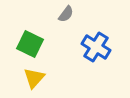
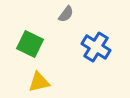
yellow triangle: moved 5 px right, 4 px down; rotated 35 degrees clockwise
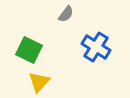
green square: moved 1 px left, 6 px down
yellow triangle: rotated 35 degrees counterclockwise
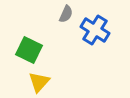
gray semicircle: rotated 12 degrees counterclockwise
blue cross: moved 1 px left, 17 px up
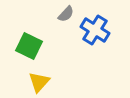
gray semicircle: rotated 18 degrees clockwise
green square: moved 4 px up
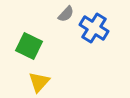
blue cross: moved 1 px left, 2 px up
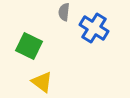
gray semicircle: moved 2 px left, 2 px up; rotated 144 degrees clockwise
yellow triangle: moved 3 px right; rotated 35 degrees counterclockwise
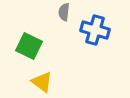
blue cross: moved 1 px right, 2 px down; rotated 16 degrees counterclockwise
